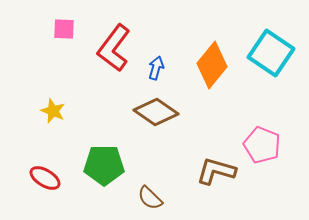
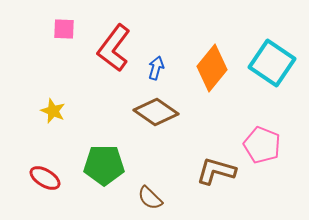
cyan square: moved 1 px right, 10 px down
orange diamond: moved 3 px down
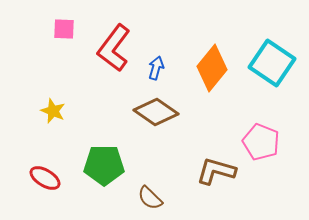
pink pentagon: moved 1 px left, 3 px up
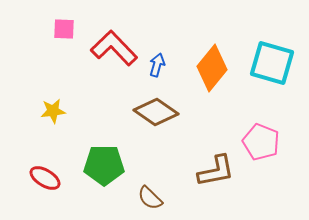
red L-shape: rotated 99 degrees clockwise
cyan square: rotated 18 degrees counterclockwise
blue arrow: moved 1 px right, 3 px up
yellow star: rotated 30 degrees counterclockwise
brown L-shape: rotated 153 degrees clockwise
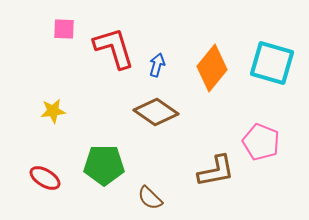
red L-shape: rotated 27 degrees clockwise
